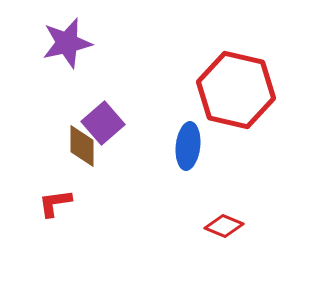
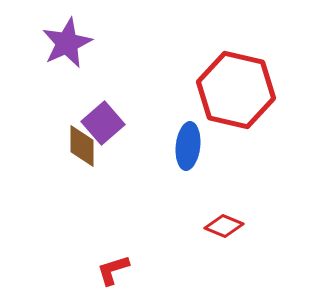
purple star: rotated 12 degrees counterclockwise
red L-shape: moved 58 px right, 67 px down; rotated 9 degrees counterclockwise
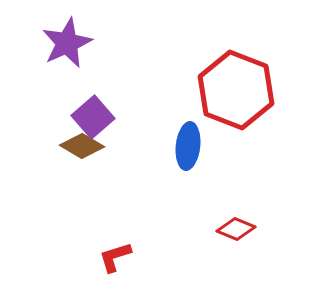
red hexagon: rotated 8 degrees clockwise
purple square: moved 10 px left, 6 px up
brown diamond: rotated 60 degrees counterclockwise
red diamond: moved 12 px right, 3 px down
red L-shape: moved 2 px right, 13 px up
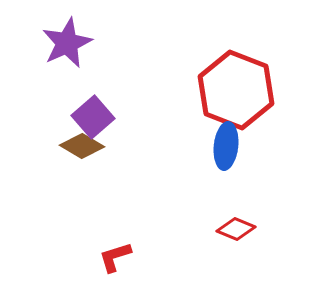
blue ellipse: moved 38 px right
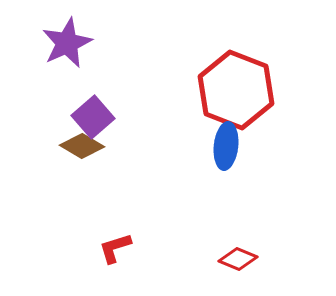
red diamond: moved 2 px right, 30 px down
red L-shape: moved 9 px up
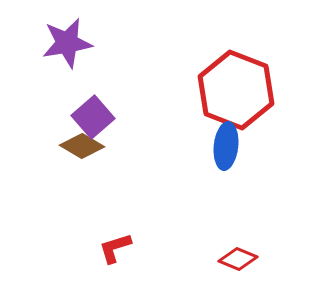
purple star: rotated 15 degrees clockwise
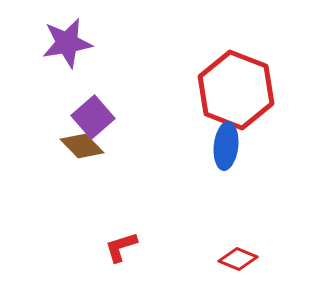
brown diamond: rotated 15 degrees clockwise
red L-shape: moved 6 px right, 1 px up
